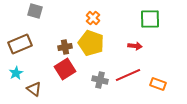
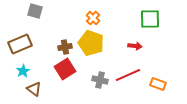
cyan star: moved 7 px right, 2 px up
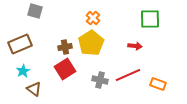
yellow pentagon: rotated 20 degrees clockwise
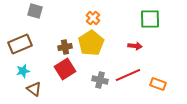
cyan star: rotated 16 degrees clockwise
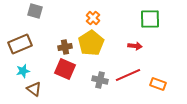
red square: rotated 35 degrees counterclockwise
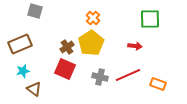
brown cross: moved 2 px right; rotated 24 degrees counterclockwise
gray cross: moved 3 px up
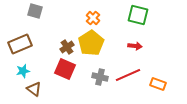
green square: moved 12 px left, 4 px up; rotated 15 degrees clockwise
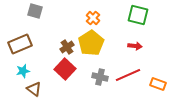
red square: rotated 20 degrees clockwise
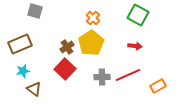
green square: rotated 15 degrees clockwise
gray cross: moved 2 px right; rotated 14 degrees counterclockwise
orange rectangle: moved 2 px down; rotated 49 degrees counterclockwise
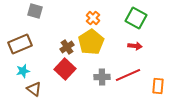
green square: moved 2 px left, 3 px down
yellow pentagon: moved 1 px up
orange rectangle: rotated 56 degrees counterclockwise
